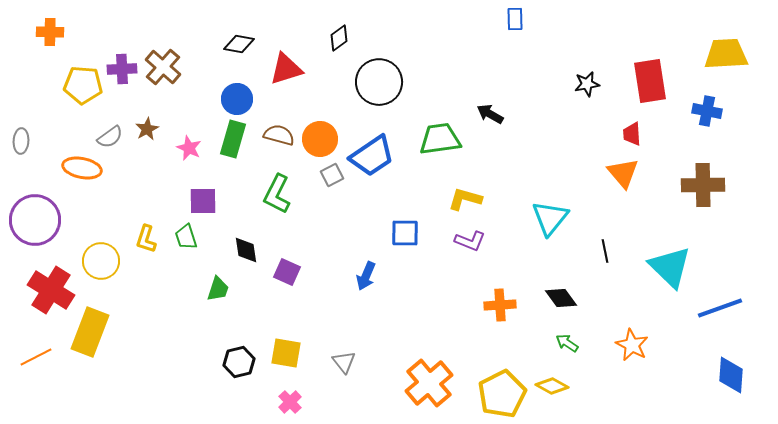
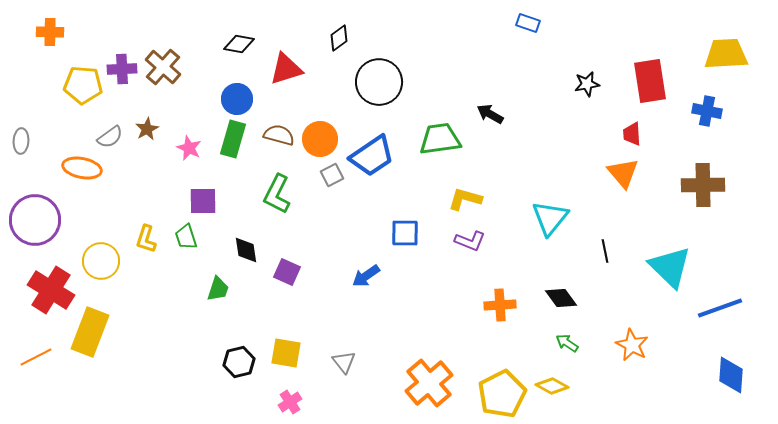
blue rectangle at (515, 19): moved 13 px right, 4 px down; rotated 70 degrees counterclockwise
blue arrow at (366, 276): rotated 32 degrees clockwise
pink cross at (290, 402): rotated 10 degrees clockwise
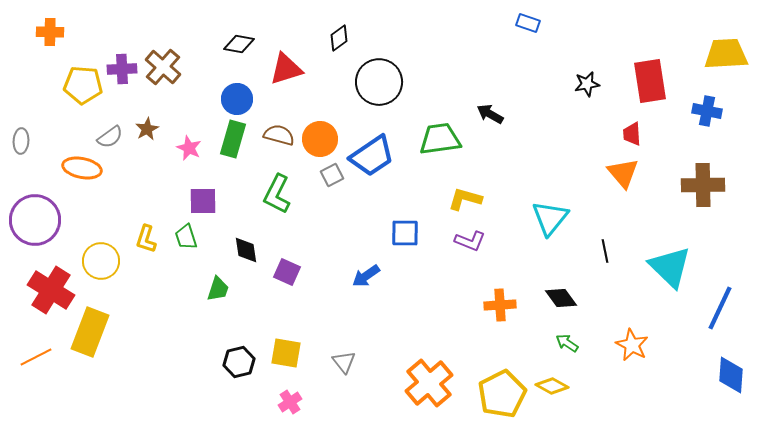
blue line at (720, 308): rotated 45 degrees counterclockwise
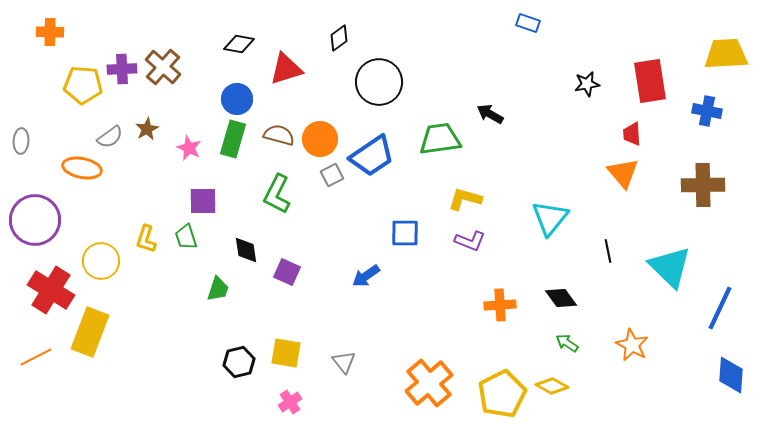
black line at (605, 251): moved 3 px right
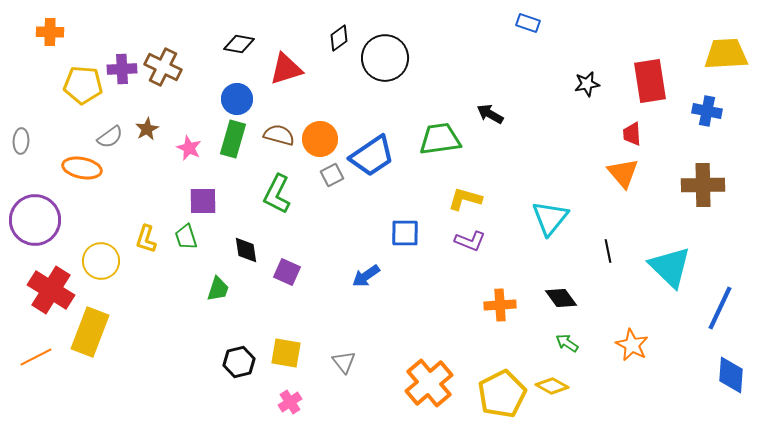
brown cross at (163, 67): rotated 15 degrees counterclockwise
black circle at (379, 82): moved 6 px right, 24 px up
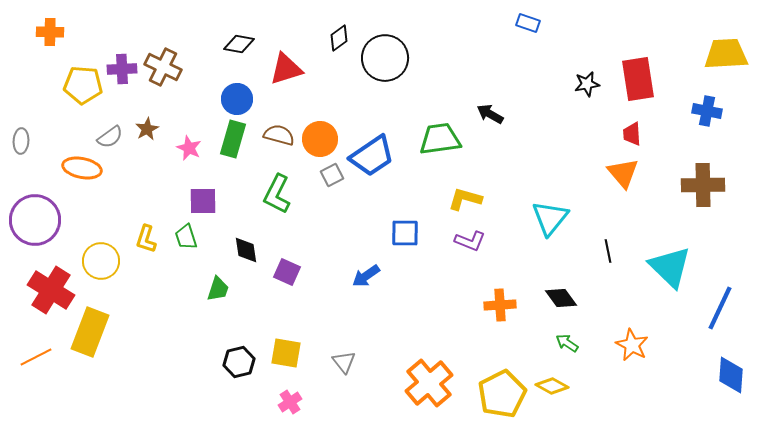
red rectangle at (650, 81): moved 12 px left, 2 px up
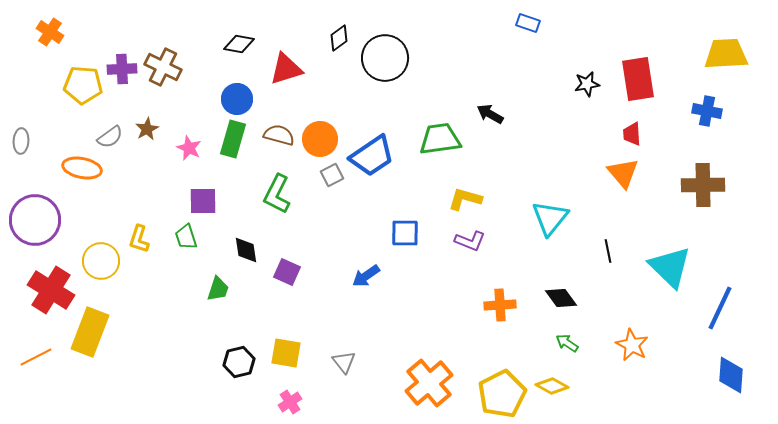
orange cross at (50, 32): rotated 32 degrees clockwise
yellow L-shape at (146, 239): moved 7 px left
